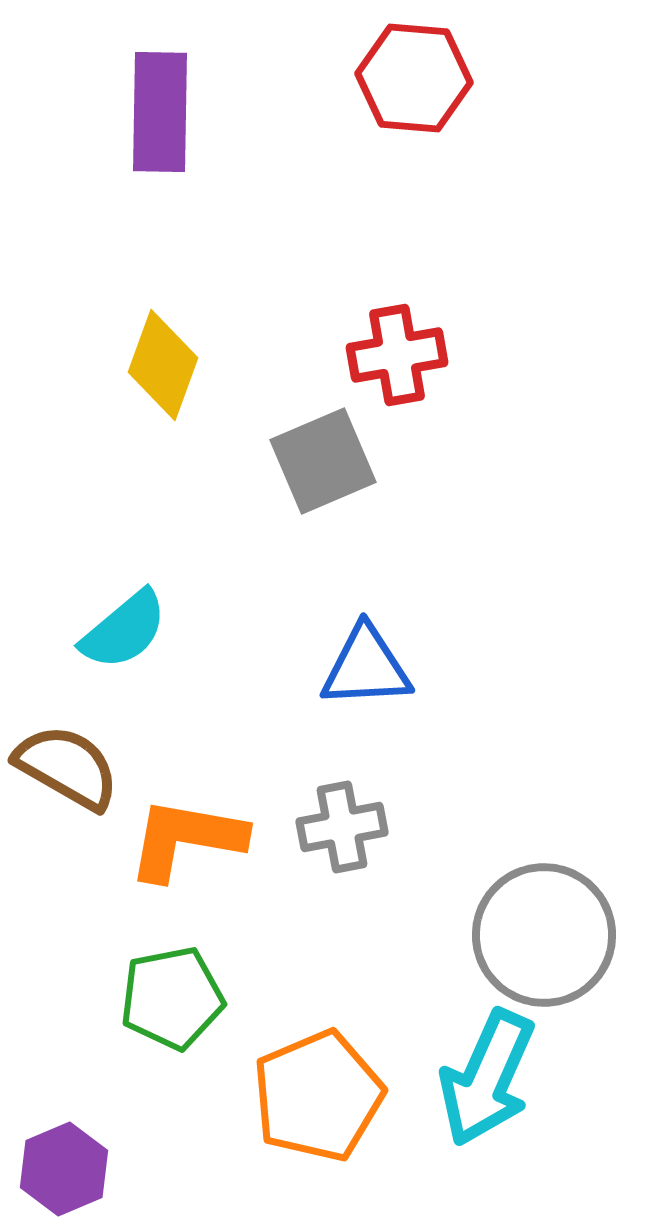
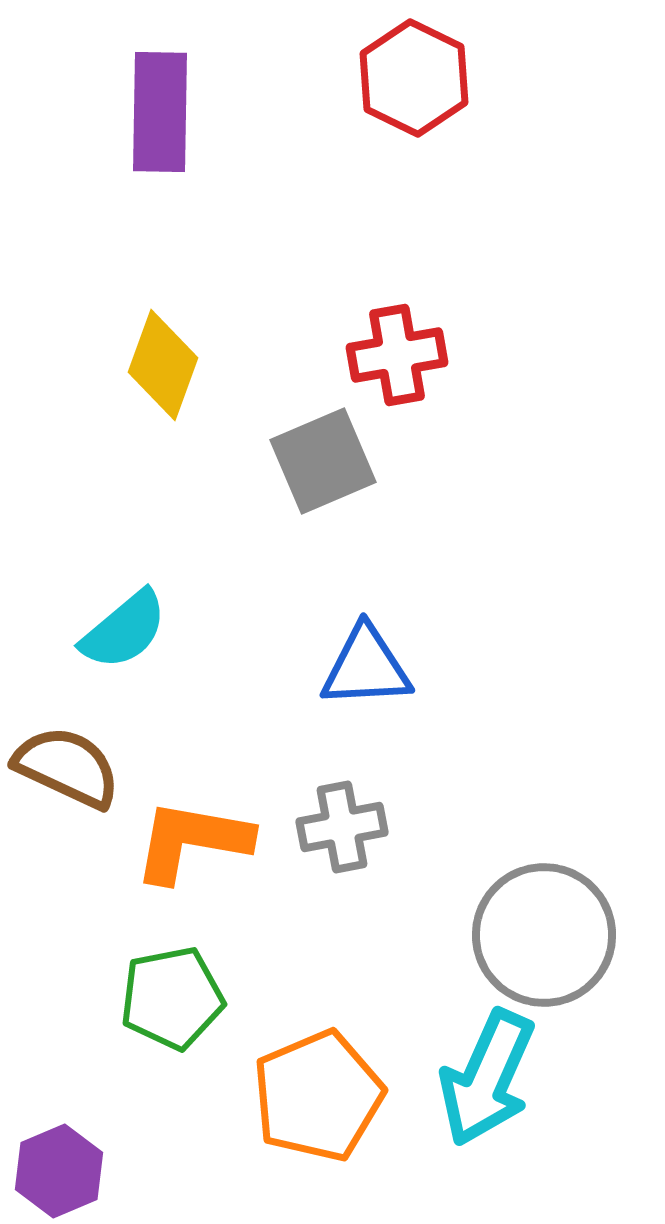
red hexagon: rotated 21 degrees clockwise
brown semicircle: rotated 5 degrees counterclockwise
orange L-shape: moved 6 px right, 2 px down
purple hexagon: moved 5 px left, 2 px down
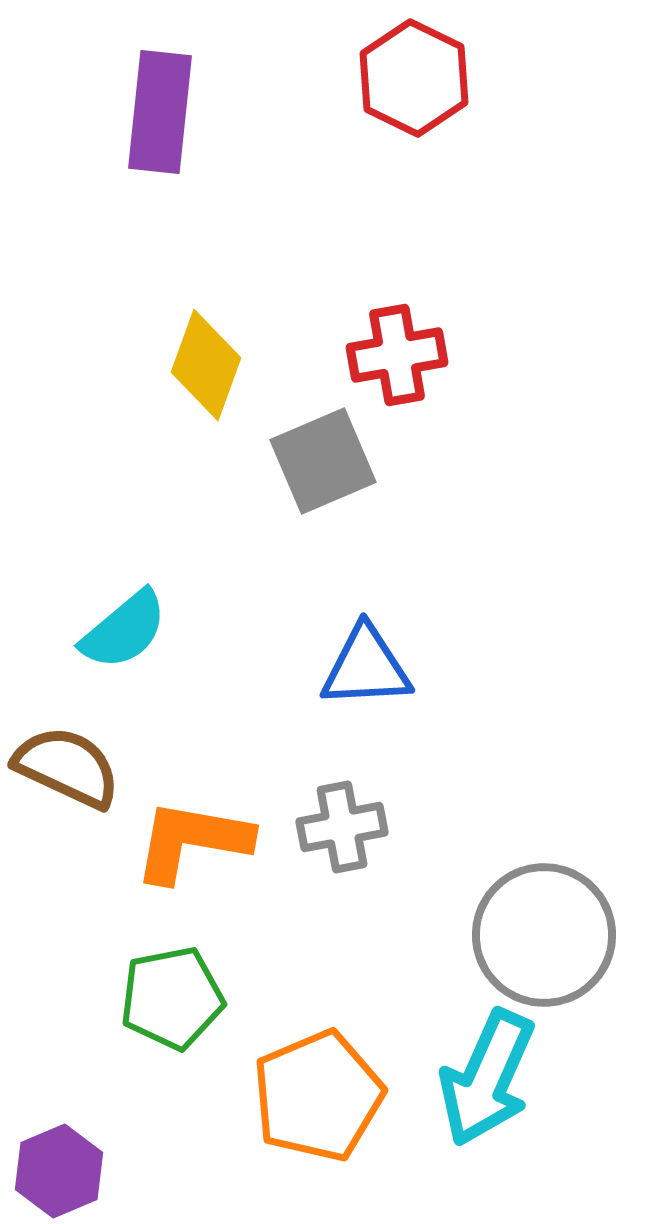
purple rectangle: rotated 5 degrees clockwise
yellow diamond: moved 43 px right
